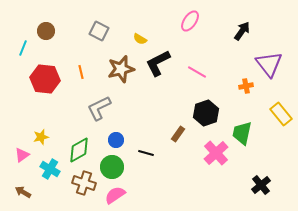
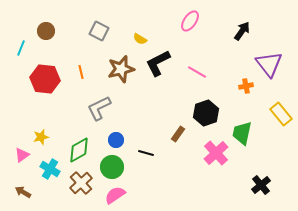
cyan line: moved 2 px left
brown cross: moved 3 px left; rotated 30 degrees clockwise
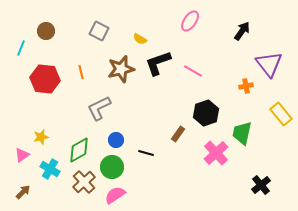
black L-shape: rotated 8 degrees clockwise
pink line: moved 4 px left, 1 px up
brown cross: moved 3 px right, 1 px up
brown arrow: rotated 105 degrees clockwise
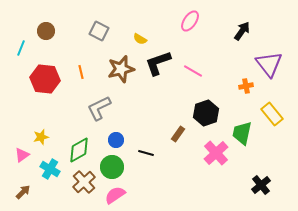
yellow rectangle: moved 9 px left
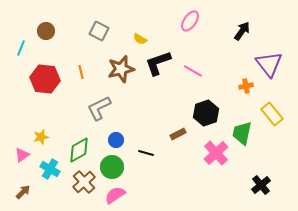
brown rectangle: rotated 28 degrees clockwise
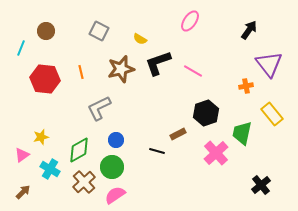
black arrow: moved 7 px right, 1 px up
black line: moved 11 px right, 2 px up
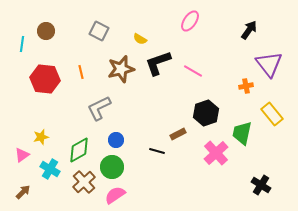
cyan line: moved 1 px right, 4 px up; rotated 14 degrees counterclockwise
black cross: rotated 18 degrees counterclockwise
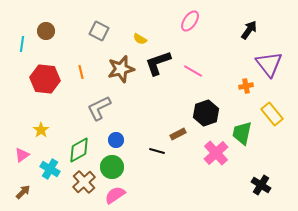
yellow star: moved 7 px up; rotated 21 degrees counterclockwise
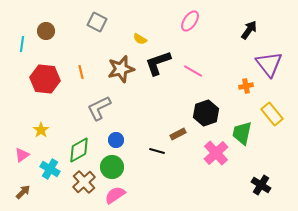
gray square: moved 2 px left, 9 px up
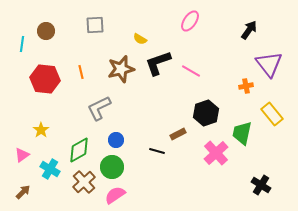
gray square: moved 2 px left, 3 px down; rotated 30 degrees counterclockwise
pink line: moved 2 px left
